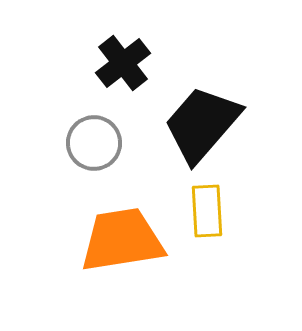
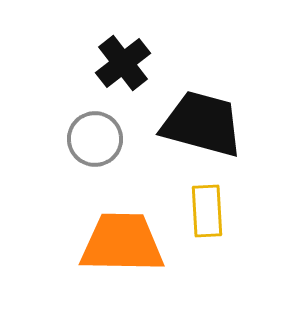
black trapezoid: rotated 64 degrees clockwise
gray circle: moved 1 px right, 4 px up
orange trapezoid: moved 3 px down; rotated 10 degrees clockwise
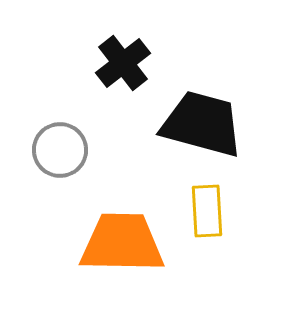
gray circle: moved 35 px left, 11 px down
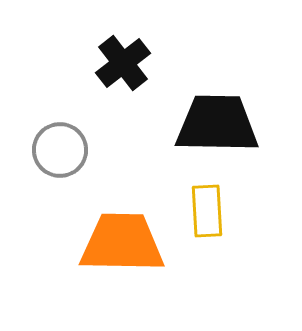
black trapezoid: moved 15 px right; rotated 14 degrees counterclockwise
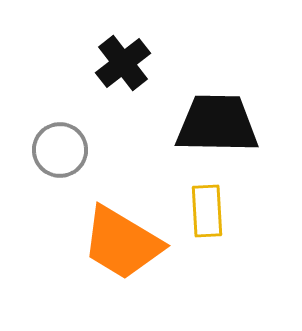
orange trapezoid: rotated 150 degrees counterclockwise
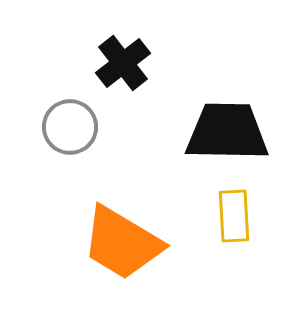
black trapezoid: moved 10 px right, 8 px down
gray circle: moved 10 px right, 23 px up
yellow rectangle: moved 27 px right, 5 px down
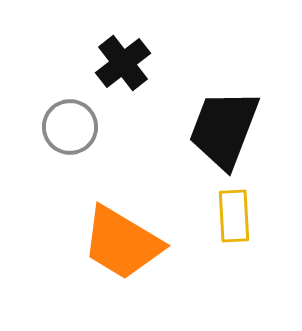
black trapezoid: moved 3 px left, 3 px up; rotated 70 degrees counterclockwise
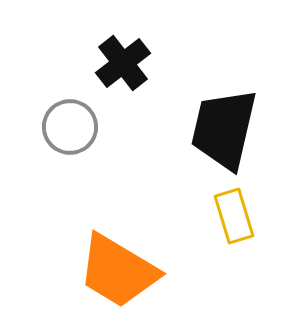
black trapezoid: rotated 8 degrees counterclockwise
yellow rectangle: rotated 14 degrees counterclockwise
orange trapezoid: moved 4 px left, 28 px down
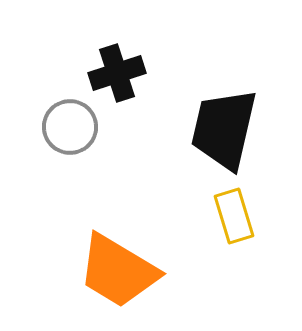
black cross: moved 6 px left, 10 px down; rotated 20 degrees clockwise
